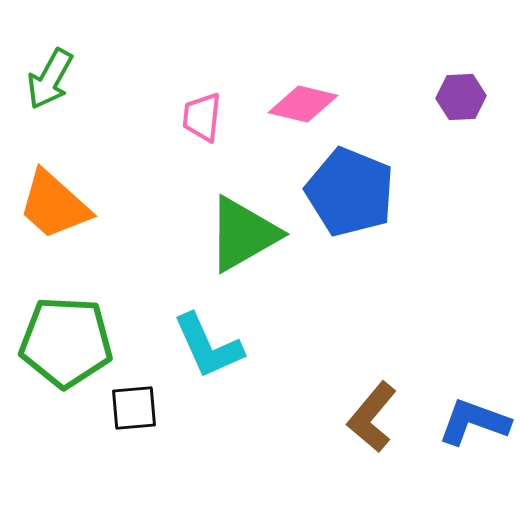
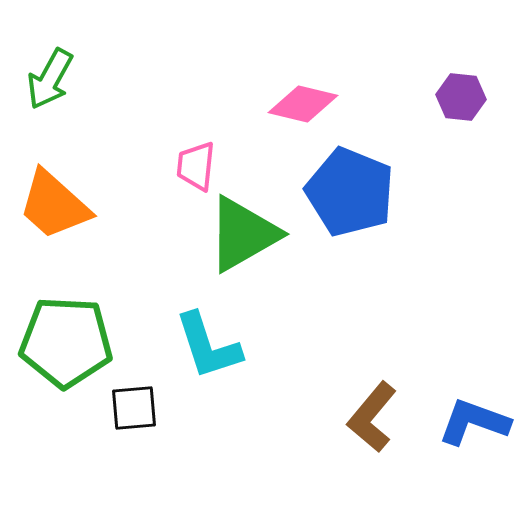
purple hexagon: rotated 9 degrees clockwise
pink trapezoid: moved 6 px left, 49 px down
cyan L-shape: rotated 6 degrees clockwise
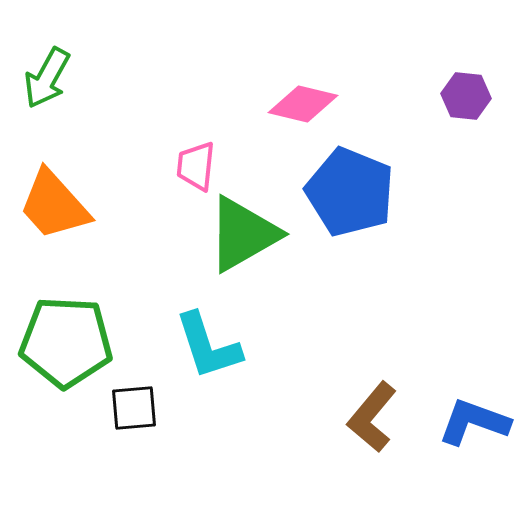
green arrow: moved 3 px left, 1 px up
purple hexagon: moved 5 px right, 1 px up
orange trapezoid: rotated 6 degrees clockwise
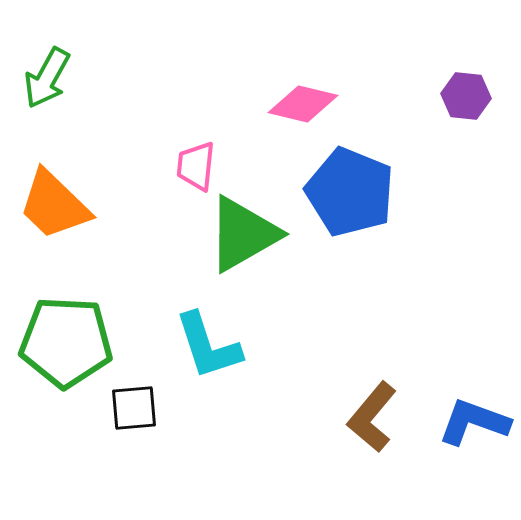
orange trapezoid: rotated 4 degrees counterclockwise
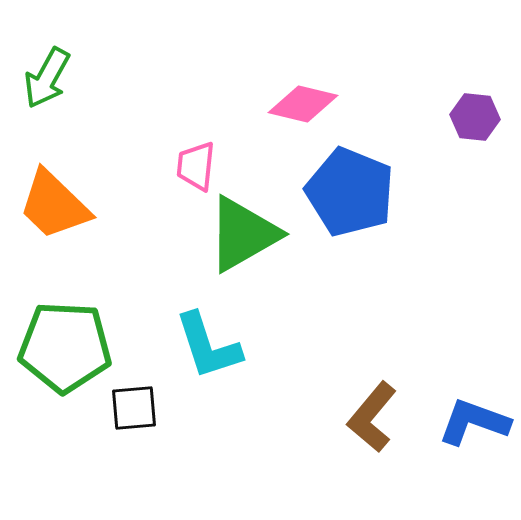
purple hexagon: moved 9 px right, 21 px down
green pentagon: moved 1 px left, 5 px down
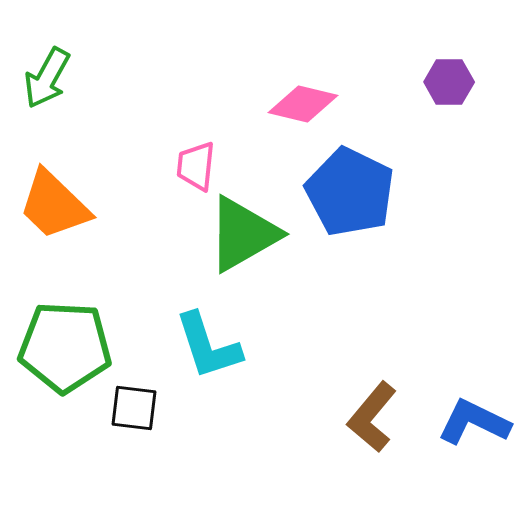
purple hexagon: moved 26 px left, 35 px up; rotated 6 degrees counterclockwise
blue pentagon: rotated 4 degrees clockwise
black square: rotated 12 degrees clockwise
blue L-shape: rotated 6 degrees clockwise
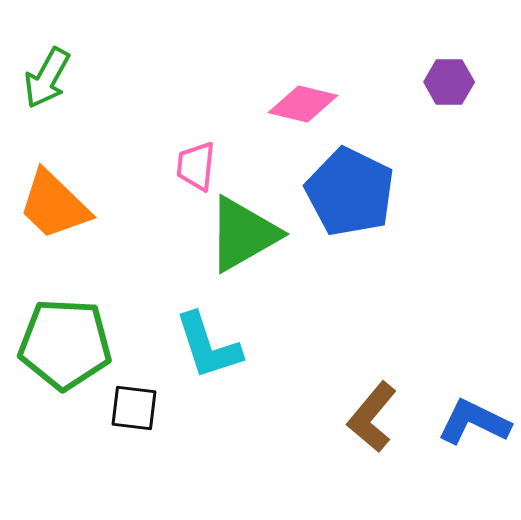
green pentagon: moved 3 px up
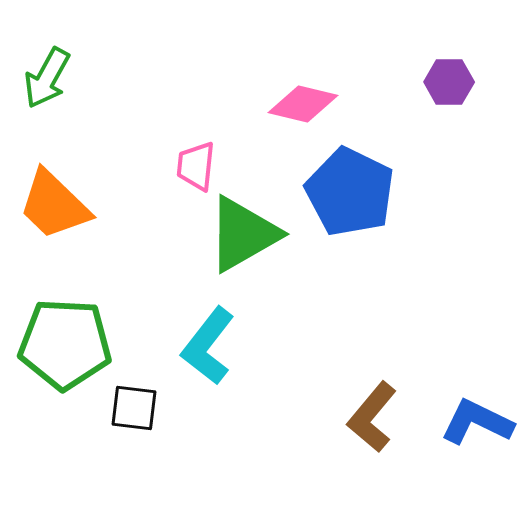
cyan L-shape: rotated 56 degrees clockwise
blue L-shape: moved 3 px right
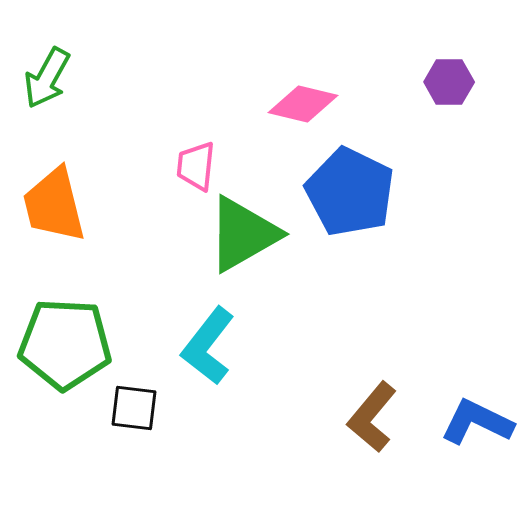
orange trapezoid: rotated 32 degrees clockwise
